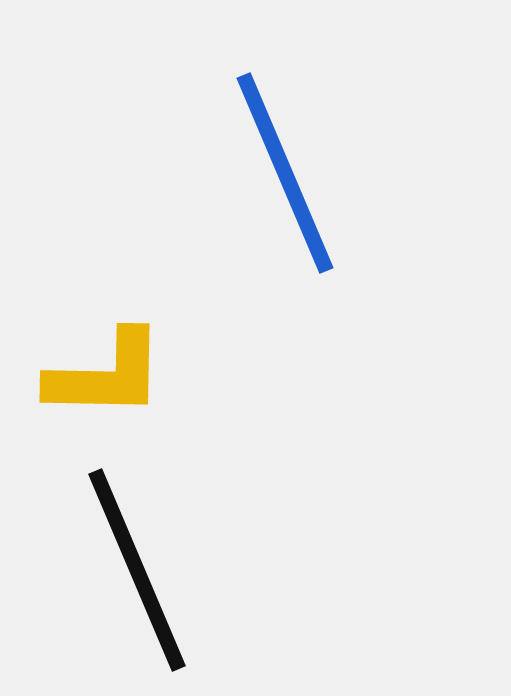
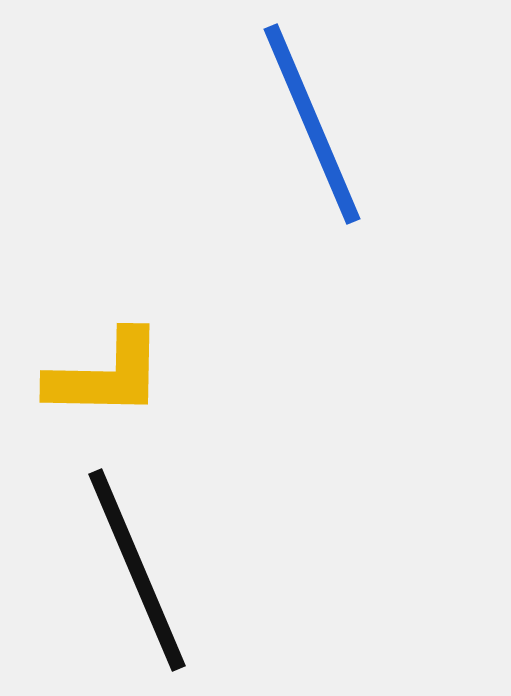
blue line: moved 27 px right, 49 px up
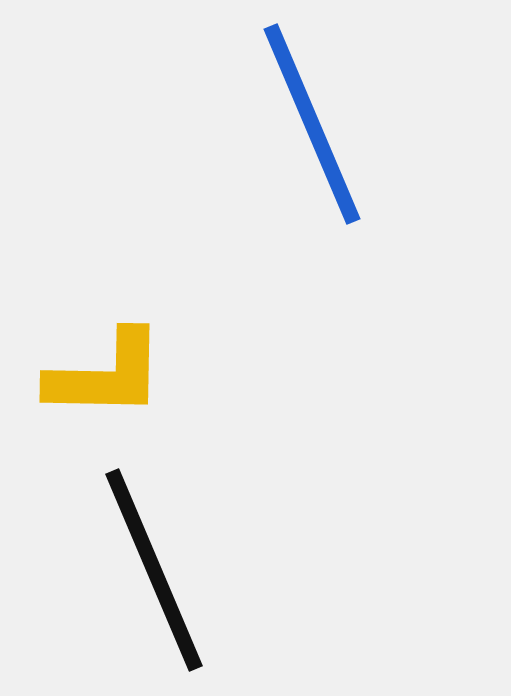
black line: moved 17 px right
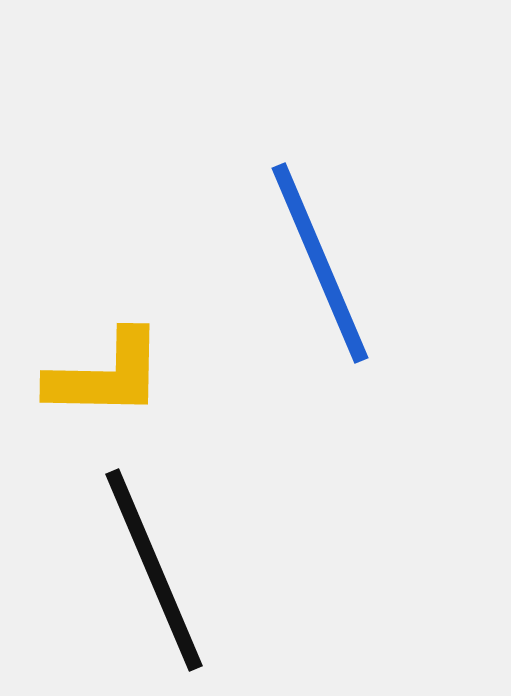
blue line: moved 8 px right, 139 px down
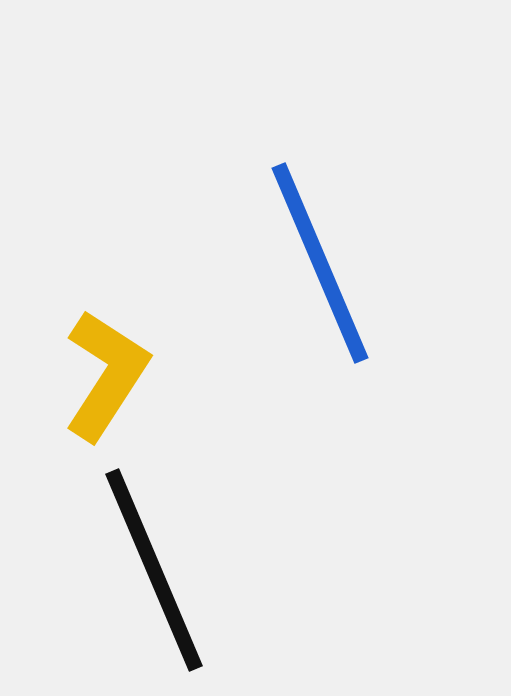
yellow L-shape: rotated 58 degrees counterclockwise
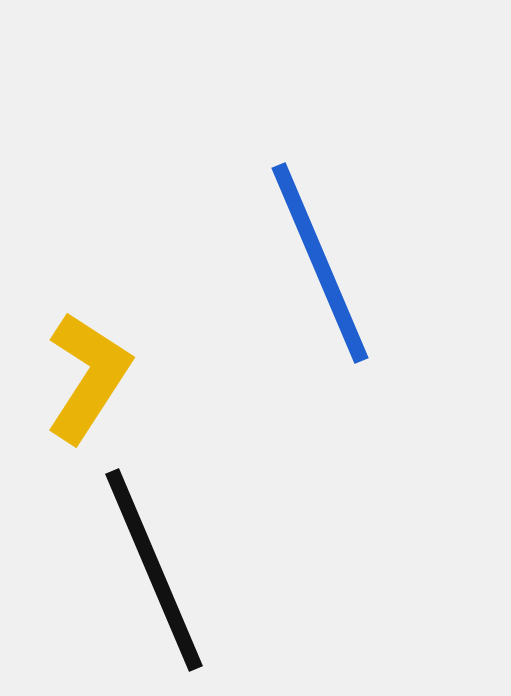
yellow L-shape: moved 18 px left, 2 px down
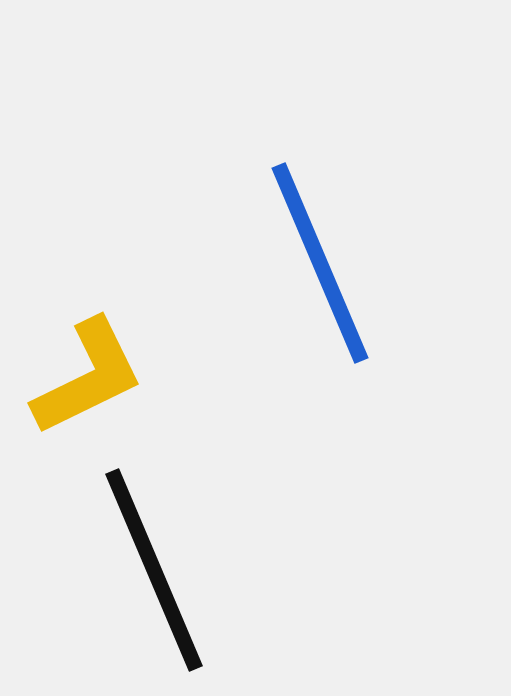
yellow L-shape: rotated 31 degrees clockwise
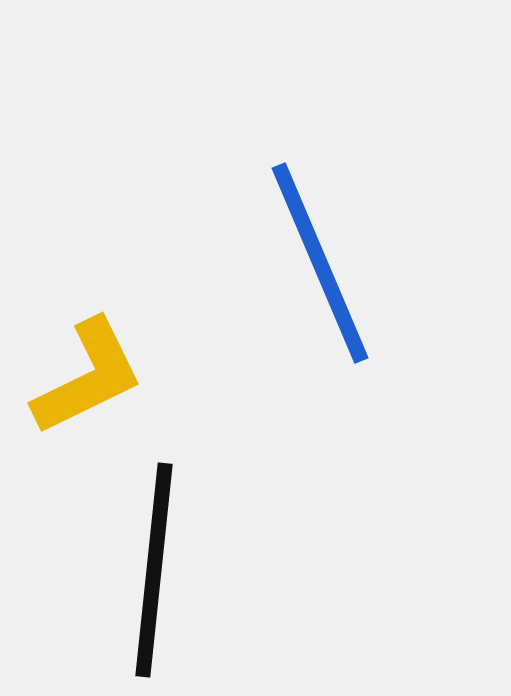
black line: rotated 29 degrees clockwise
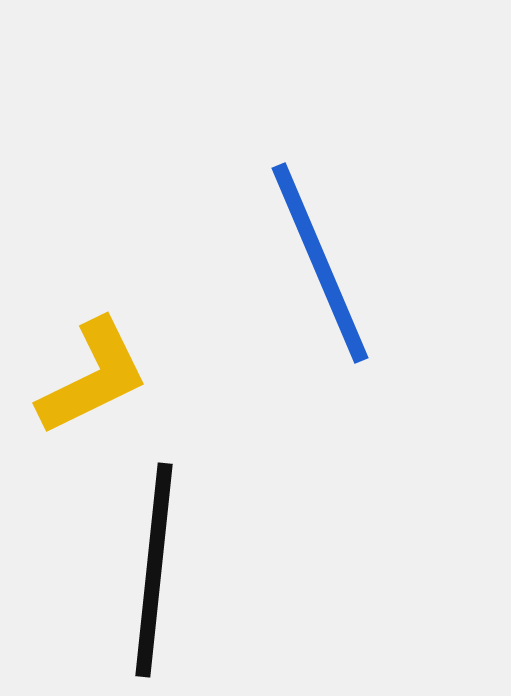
yellow L-shape: moved 5 px right
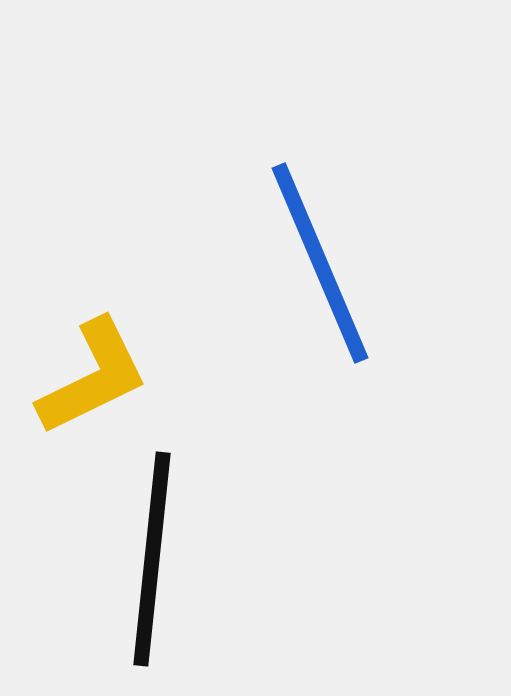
black line: moved 2 px left, 11 px up
